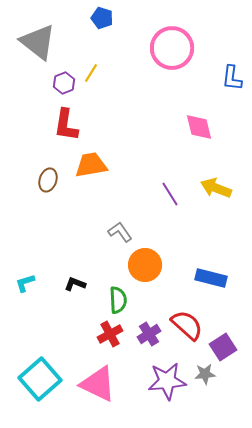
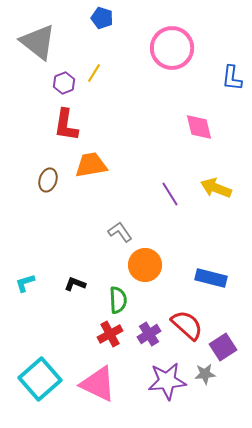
yellow line: moved 3 px right
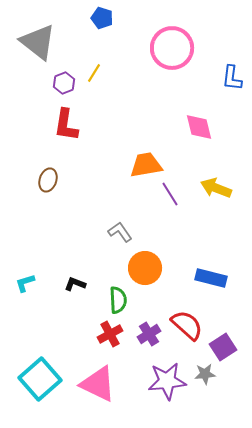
orange trapezoid: moved 55 px right
orange circle: moved 3 px down
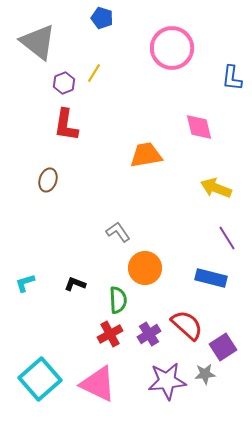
orange trapezoid: moved 10 px up
purple line: moved 57 px right, 44 px down
gray L-shape: moved 2 px left
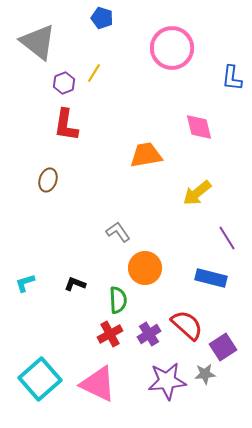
yellow arrow: moved 19 px left, 5 px down; rotated 60 degrees counterclockwise
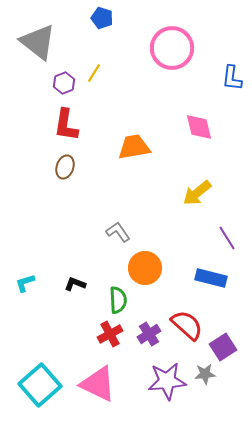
orange trapezoid: moved 12 px left, 8 px up
brown ellipse: moved 17 px right, 13 px up
cyan square: moved 6 px down
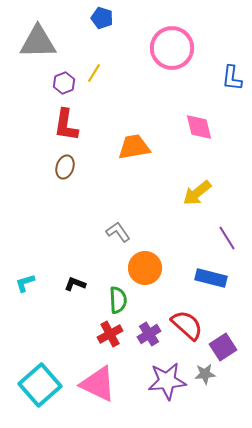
gray triangle: rotated 39 degrees counterclockwise
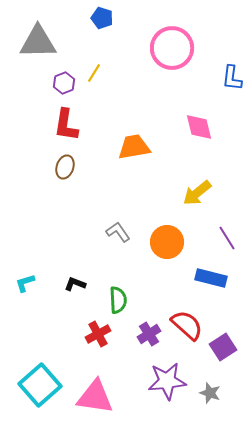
orange circle: moved 22 px right, 26 px up
red cross: moved 12 px left
gray star: moved 5 px right, 19 px down; rotated 25 degrees clockwise
pink triangle: moved 3 px left, 13 px down; rotated 18 degrees counterclockwise
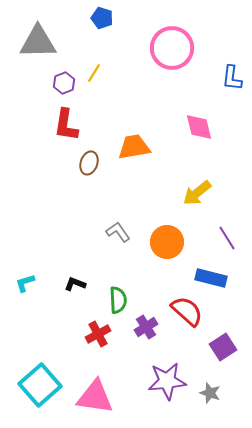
brown ellipse: moved 24 px right, 4 px up
red semicircle: moved 14 px up
purple cross: moved 3 px left, 7 px up
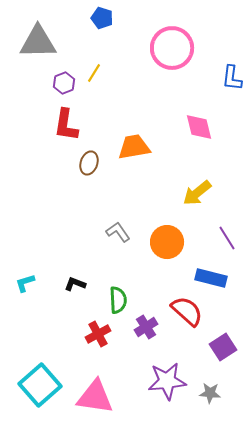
gray star: rotated 15 degrees counterclockwise
